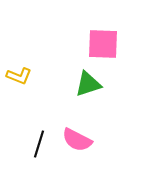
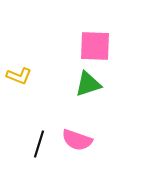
pink square: moved 8 px left, 2 px down
pink semicircle: rotated 8 degrees counterclockwise
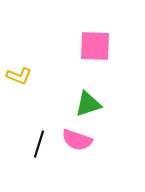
green triangle: moved 20 px down
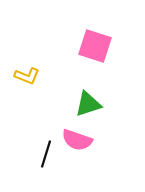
pink square: rotated 16 degrees clockwise
yellow L-shape: moved 8 px right
black line: moved 7 px right, 10 px down
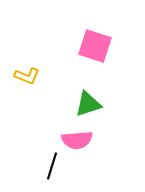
pink semicircle: rotated 24 degrees counterclockwise
black line: moved 6 px right, 12 px down
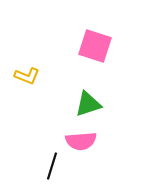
pink semicircle: moved 4 px right, 1 px down
